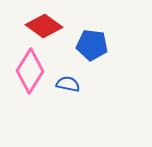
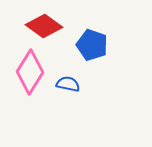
blue pentagon: rotated 12 degrees clockwise
pink diamond: moved 1 px down
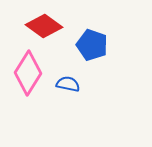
pink diamond: moved 2 px left, 1 px down
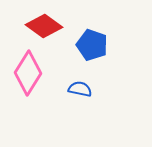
blue semicircle: moved 12 px right, 5 px down
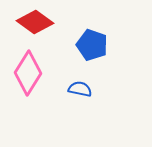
red diamond: moved 9 px left, 4 px up
